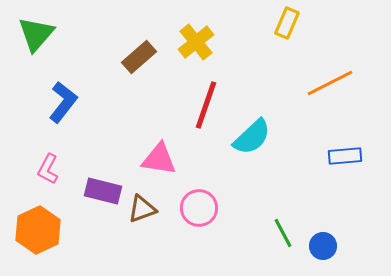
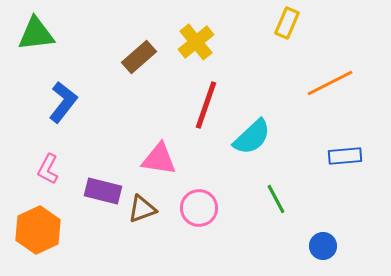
green triangle: rotated 42 degrees clockwise
green line: moved 7 px left, 34 px up
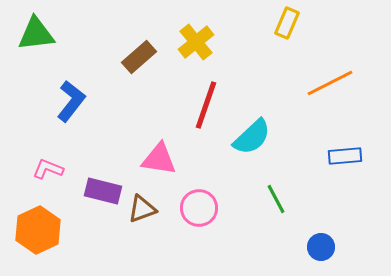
blue L-shape: moved 8 px right, 1 px up
pink L-shape: rotated 84 degrees clockwise
blue circle: moved 2 px left, 1 px down
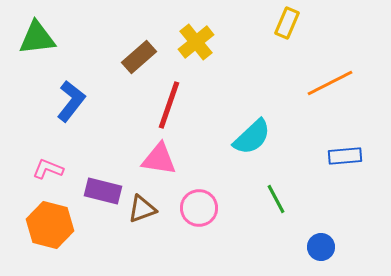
green triangle: moved 1 px right, 4 px down
red line: moved 37 px left
orange hexagon: moved 12 px right, 5 px up; rotated 21 degrees counterclockwise
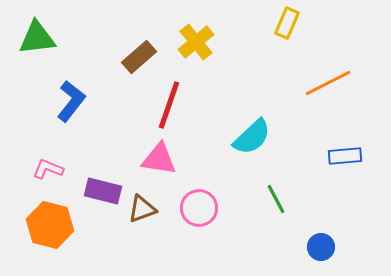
orange line: moved 2 px left
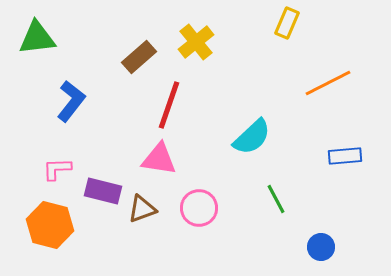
pink L-shape: moved 9 px right; rotated 24 degrees counterclockwise
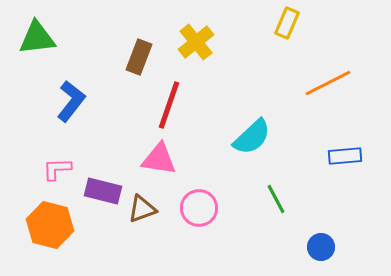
brown rectangle: rotated 28 degrees counterclockwise
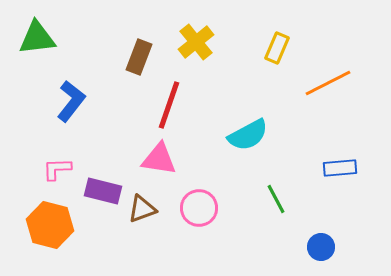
yellow rectangle: moved 10 px left, 25 px down
cyan semicircle: moved 4 px left, 2 px up; rotated 15 degrees clockwise
blue rectangle: moved 5 px left, 12 px down
